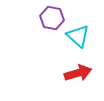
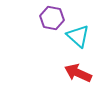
red arrow: rotated 140 degrees counterclockwise
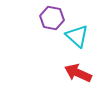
cyan triangle: moved 1 px left
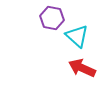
red arrow: moved 4 px right, 5 px up
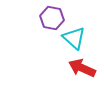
cyan triangle: moved 3 px left, 2 px down
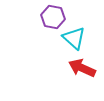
purple hexagon: moved 1 px right, 1 px up
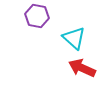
purple hexagon: moved 16 px left, 1 px up
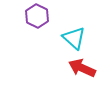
purple hexagon: rotated 15 degrees clockwise
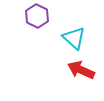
red arrow: moved 1 px left, 2 px down
